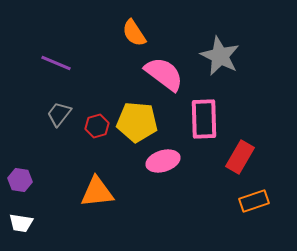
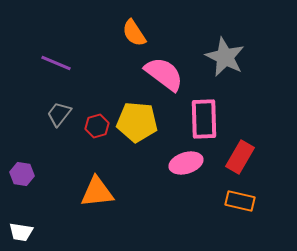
gray star: moved 5 px right, 1 px down
pink ellipse: moved 23 px right, 2 px down
purple hexagon: moved 2 px right, 6 px up
orange rectangle: moved 14 px left; rotated 32 degrees clockwise
white trapezoid: moved 9 px down
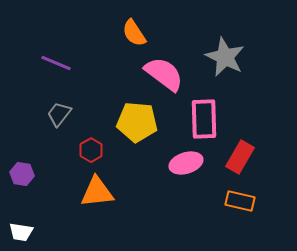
red hexagon: moved 6 px left, 24 px down; rotated 15 degrees counterclockwise
